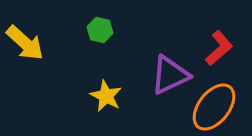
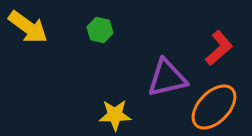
yellow arrow: moved 3 px right, 16 px up; rotated 6 degrees counterclockwise
purple triangle: moved 3 px left, 3 px down; rotated 12 degrees clockwise
yellow star: moved 9 px right, 19 px down; rotated 28 degrees counterclockwise
orange ellipse: rotated 6 degrees clockwise
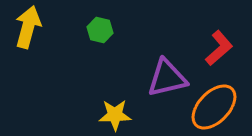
yellow arrow: rotated 111 degrees counterclockwise
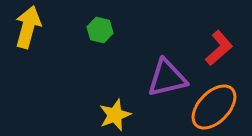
yellow star: rotated 20 degrees counterclockwise
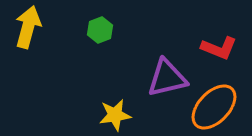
green hexagon: rotated 25 degrees clockwise
red L-shape: rotated 63 degrees clockwise
yellow star: rotated 12 degrees clockwise
